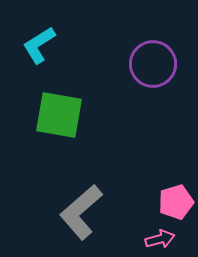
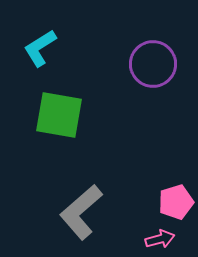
cyan L-shape: moved 1 px right, 3 px down
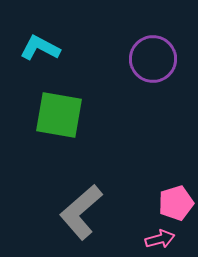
cyan L-shape: rotated 60 degrees clockwise
purple circle: moved 5 px up
pink pentagon: moved 1 px down
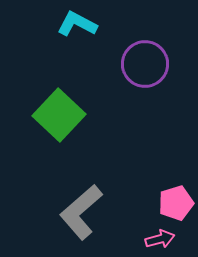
cyan L-shape: moved 37 px right, 24 px up
purple circle: moved 8 px left, 5 px down
green square: rotated 33 degrees clockwise
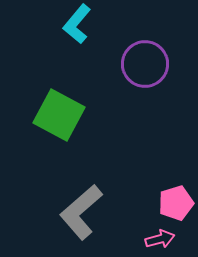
cyan L-shape: rotated 78 degrees counterclockwise
green square: rotated 15 degrees counterclockwise
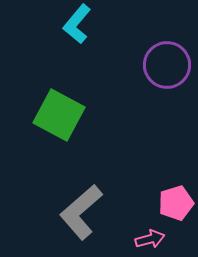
purple circle: moved 22 px right, 1 px down
pink arrow: moved 10 px left
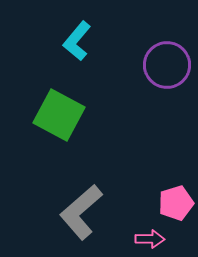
cyan L-shape: moved 17 px down
pink arrow: rotated 16 degrees clockwise
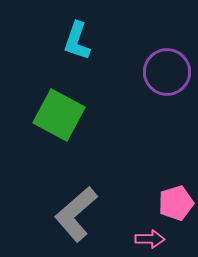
cyan L-shape: rotated 21 degrees counterclockwise
purple circle: moved 7 px down
gray L-shape: moved 5 px left, 2 px down
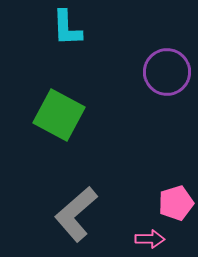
cyan L-shape: moved 10 px left, 13 px up; rotated 21 degrees counterclockwise
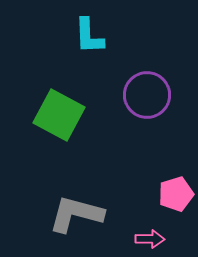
cyan L-shape: moved 22 px right, 8 px down
purple circle: moved 20 px left, 23 px down
pink pentagon: moved 9 px up
gray L-shape: rotated 56 degrees clockwise
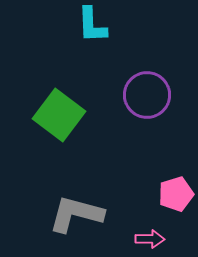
cyan L-shape: moved 3 px right, 11 px up
green square: rotated 9 degrees clockwise
